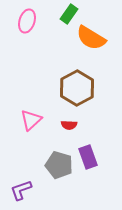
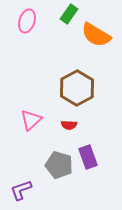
orange semicircle: moved 5 px right, 3 px up
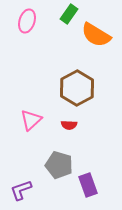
purple rectangle: moved 28 px down
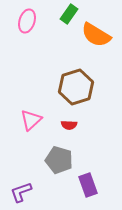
brown hexagon: moved 1 px left, 1 px up; rotated 12 degrees clockwise
gray pentagon: moved 5 px up
purple L-shape: moved 2 px down
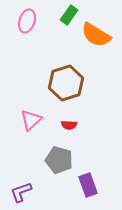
green rectangle: moved 1 px down
brown hexagon: moved 10 px left, 4 px up
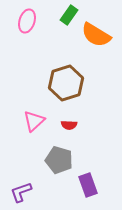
pink triangle: moved 3 px right, 1 px down
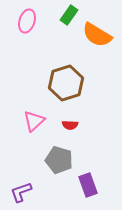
orange semicircle: moved 1 px right
red semicircle: moved 1 px right
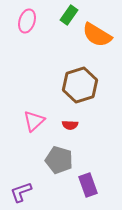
brown hexagon: moved 14 px right, 2 px down
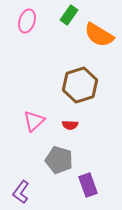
orange semicircle: moved 2 px right
purple L-shape: rotated 35 degrees counterclockwise
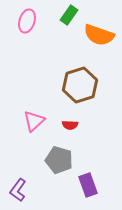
orange semicircle: rotated 12 degrees counterclockwise
purple L-shape: moved 3 px left, 2 px up
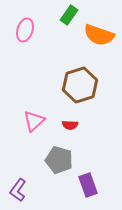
pink ellipse: moved 2 px left, 9 px down
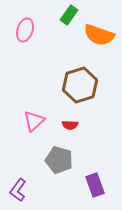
purple rectangle: moved 7 px right
